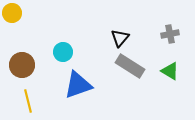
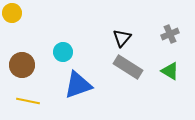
gray cross: rotated 12 degrees counterclockwise
black triangle: moved 2 px right
gray rectangle: moved 2 px left, 1 px down
yellow line: rotated 65 degrees counterclockwise
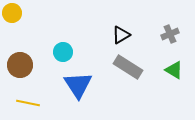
black triangle: moved 1 px left, 3 px up; rotated 18 degrees clockwise
brown circle: moved 2 px left
green triangle: moved 4 px right, 1 px up
blue triangle: rotated 44 degrees counterclockwise
yellow line: moved 2 px down
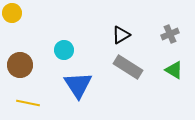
cyan circle: moved 1 px right, 2 px up
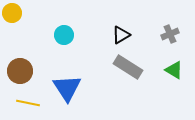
cyan circle: moved 15 px up
brown circle: moved 6 px down
blue triangle: moved 11 px left, 3 px down
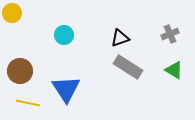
black triangle: moved 1 px left, 3 px down; rotated 12 degrees clockwise
blue triangle: moved 1 px left, 1 px down
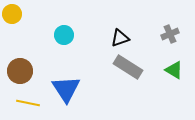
yellow circle: moved 1 px down
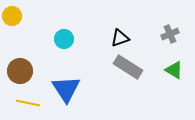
yellow circle: moved 2 px down
cyan circle: moved 4 px down
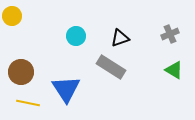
cyan circle: moved 12 px right, 3 px up
gray rectangle: moved 17 px left
brown circle: moved 1 px right, 1 px down
